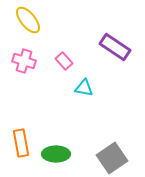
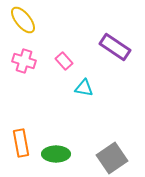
yellow ellipse: moved 5 px left
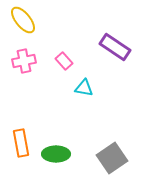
pink cross: rotated 30 degrees counterclockwise
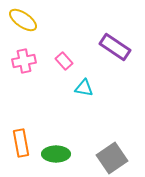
yellow ellipse: rotated 16 degrees counterclockwise
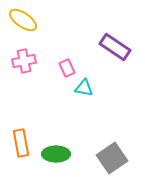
pink rectangle: moved 3 px right, 7 px down; rotated 18 degrees clockwise
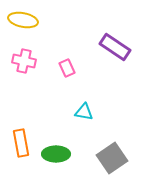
yellow ellipse: rotated 24 degrees counterclockwise
pink cross: rotated 25 degrees clockwise
cyan triangle: moved 24 px down
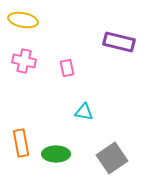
purple rectangle: moved 4 px right, 5 px up; rotated 20 degrees counterclockwise
pink rectangle: rotated 12 degrees clockwise
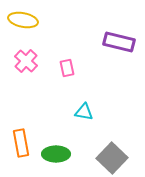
pink cross: moved 2 px right; rotated 30 degrees clockwise
gray square: rotated 12 degrees counterclockwise
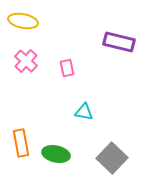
yellow ellipse: moved 1 px down
green ellipse: rotated 12 degrees clockwise
